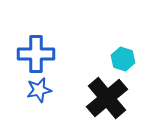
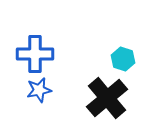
blue cross: moved 1 px left
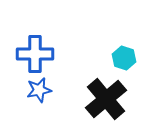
cyan hexagon: moved 1 px right, 1 px up
black cross: moved 1 px left, 1 px down
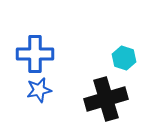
black cross: rotated 24 degrees clockwise
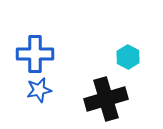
cyan hexagon: moved 4 px right, 1 px up; rotated 10 degrees clockwise
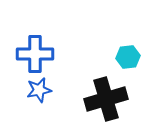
cyan hexagon: rotated 25 degrees clockwise
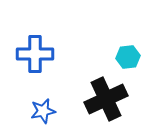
blue star: moved 4 px right, 21 px down
black cross: rotated 9 degrees counterclockwise
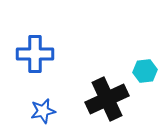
cyan hexagon: moved 17 px right, 14 px down
black cross: moved 1 px right
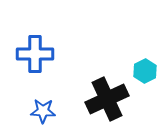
cyan hexagon: rotated 20 degrees counterclockwise
blue star: rotated 15 degrees clockwise
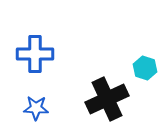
cyan hexagon: moved 3 px up; rotated 15 degrees counterclockwise
blue star: moved 7 px left, 3 px up
